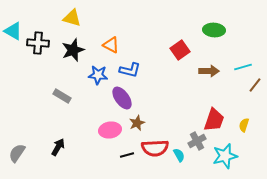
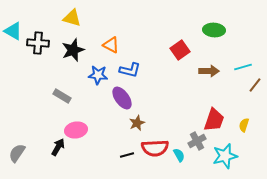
pink ellipse: moved 34 px left
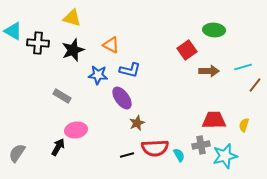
red square: moved 7 px right
red trapezoid: rotated 110 degrees counterclockwise
gray cross: moved 4 px right, 4 px down; rotated 18 degrees clockwise
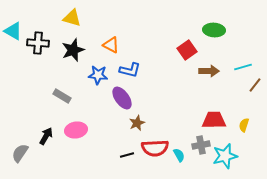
black arrow: moved 12 px left, 11 px up
gray semicircle: moved 3 px right
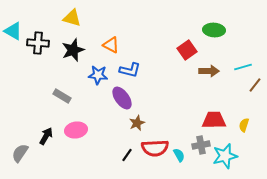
black line: rotated 40 degrees counterclockwise
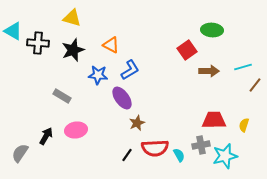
green ellipse: moved 2 px left
blue L-shape: rotated 45 degrees counterclockwise
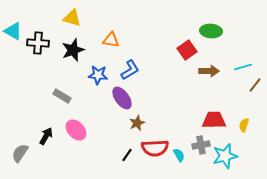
green ellipse: moved 1 px left, 1 px down
orange triangle: moved 5 px up; rotated 18 degrees counterclockwise
pink ellipse: rotated 55 degrees clockwise
